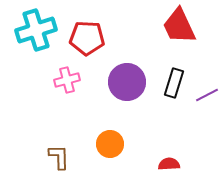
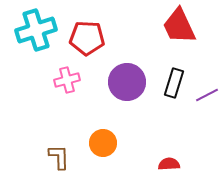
orange circle: moved 7 px left, 1 px up
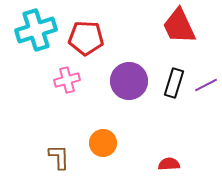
red pentagon: moved 1 px left
purple circle: moved 2 px right, 1 px up
purple line: moved 1 px left, 10 px up
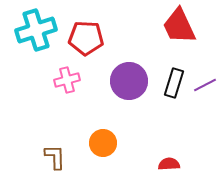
purple line: moved 1 px left
brown L-shape: moved 4 px left
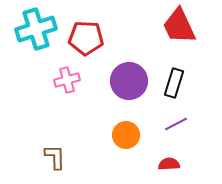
cyan cross: moved 1 px up
purple line: moved 29 px left, 39 px down
orange circle: moved 23 px right, 8 px up
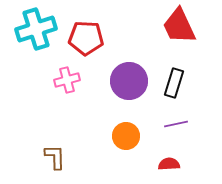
purple line: rotated 15 degrees clockwise
orange circle: moved 1 px down
